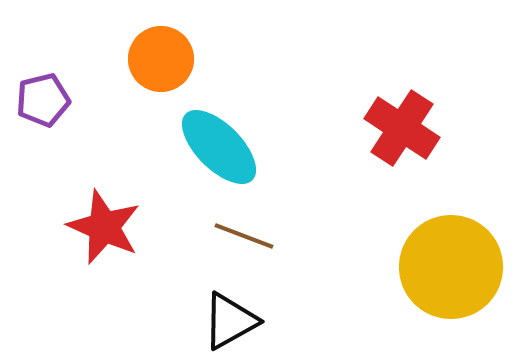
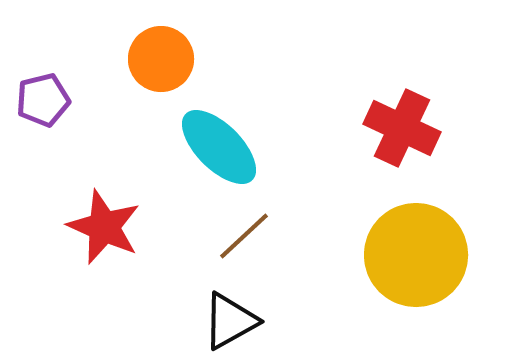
red cross: rotated 8 degrees counterclockwise
brown line: rotated 64 degrees counterclockwise
yellow circle: moved 35 px left, 12 px up
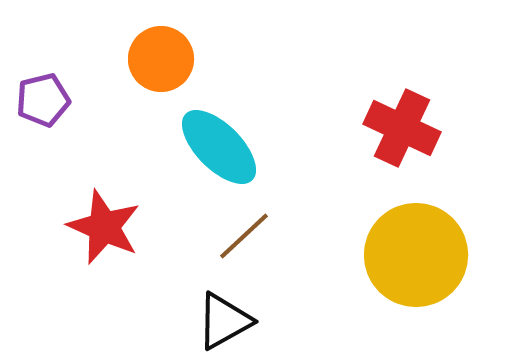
black triangle: moved 6 px left
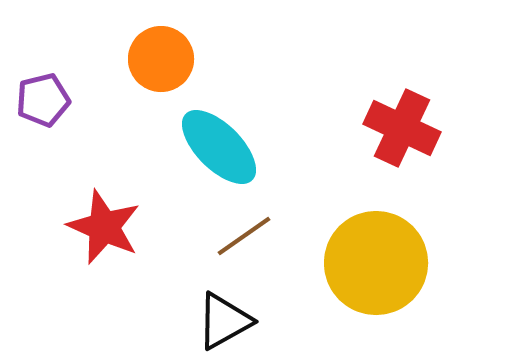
brown line: rotated 8 degrees clockwise
yellow circle: moved 40 px left, 8 px down
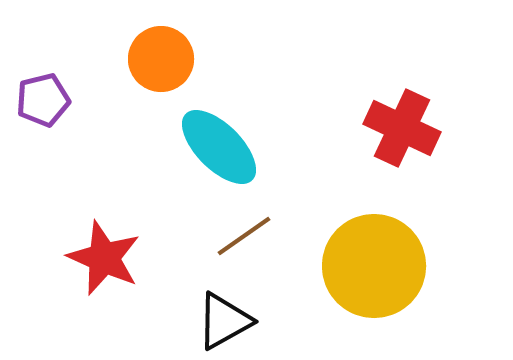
red star: moved 31 px down
yellow circle: moved 2 px left, 3 px down
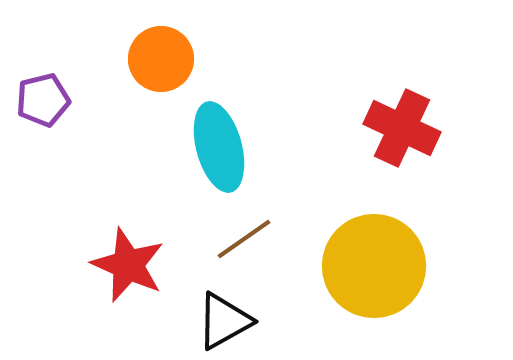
cyan ellipse: rotated 30 degrees clockwise
brown line: moved 3 px down
red star: moved 24 px right, 7 px down
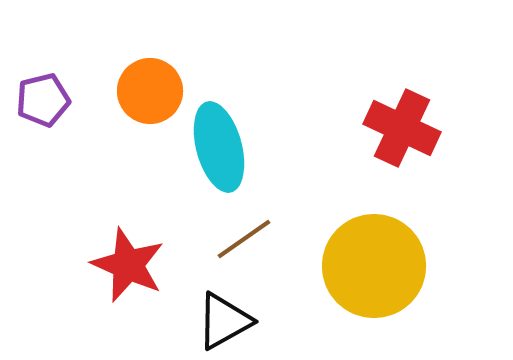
orange circle: moved 11 px left, 32 px down
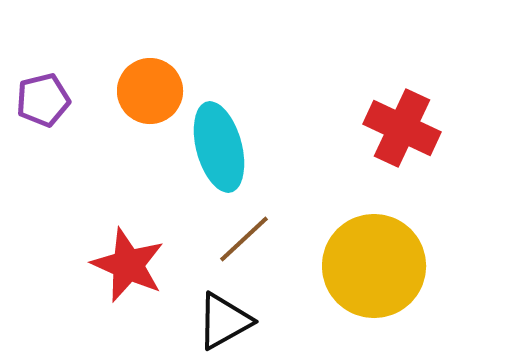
brown line: rotated 8 degrees counterclockwise
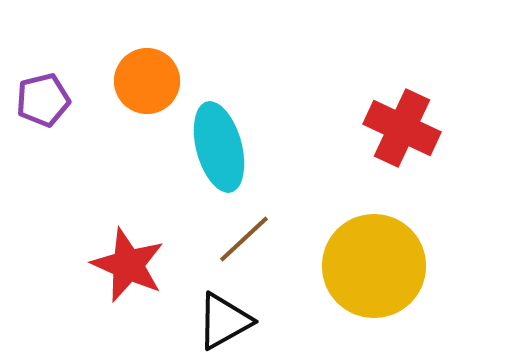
orange circle: moved 3 px left, 10 px up
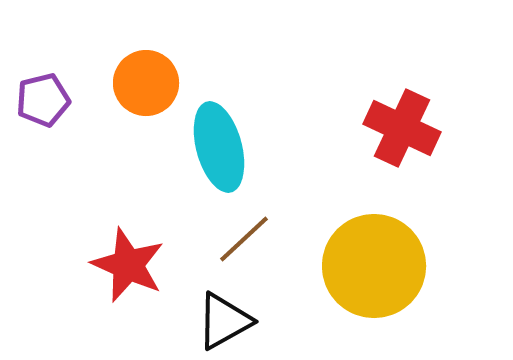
orange circle: moved 1 px left, 2 px down
